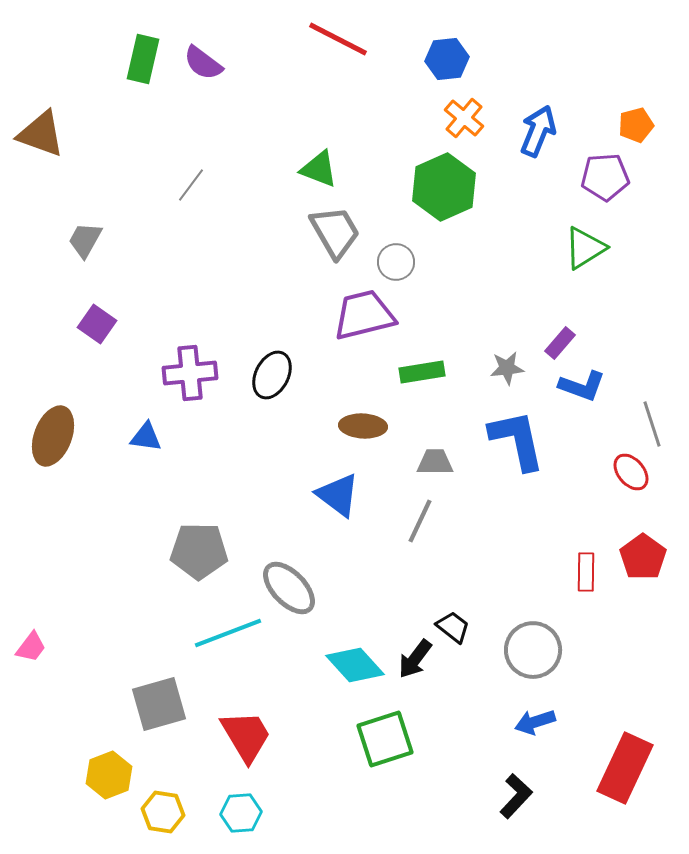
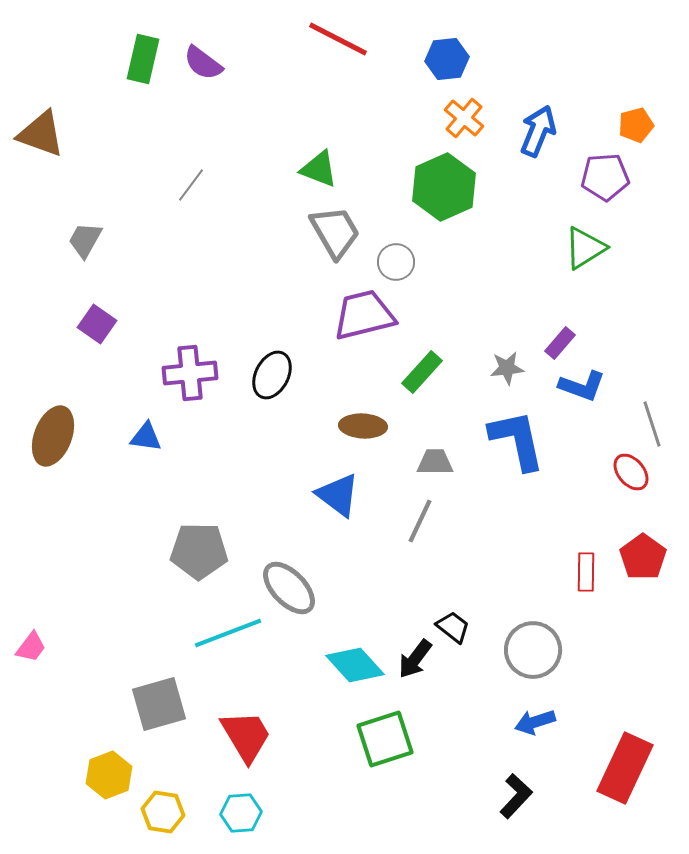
green rectangle at (422, 372): rotated 39 degrees counterclockwise
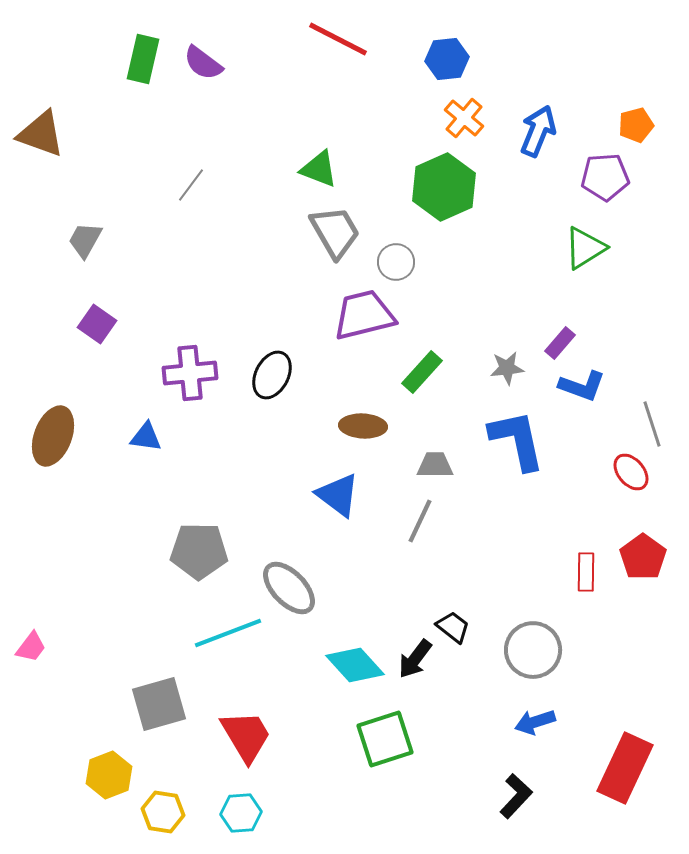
gray trapezoid at (435, 462): moved 3 px down
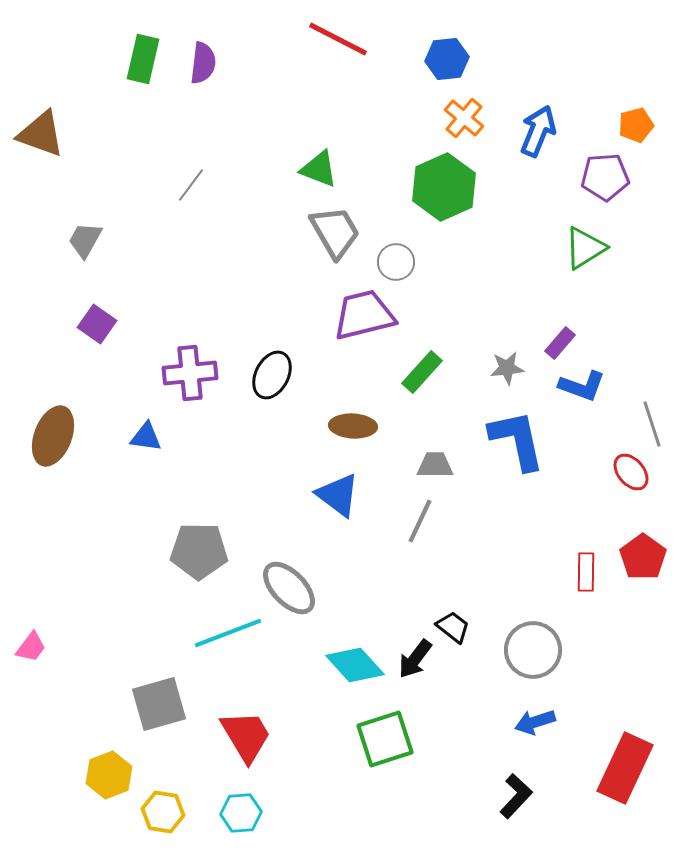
purple semicircle at (203, 63): rotated 120 degrees counterclockwise
brown ellipse at (363, 426): moved 10 px left
